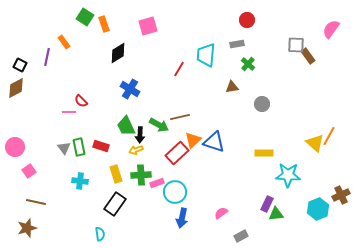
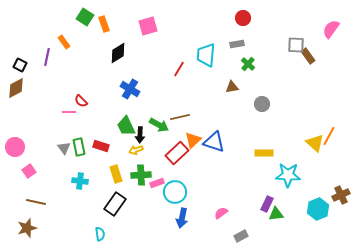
red circle at (247, 20): moved 4 px left, 2 px up
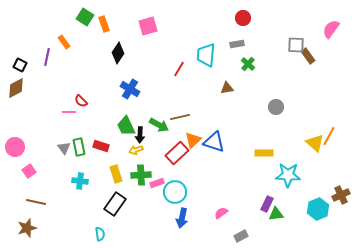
black diamond at (118, 53): rotated 25 degrees counterclockwise
brown triangle at (232, 87): moved 5 px left, 1 px down
gray circle at (262, 104): moved 14 px right, 3 px down
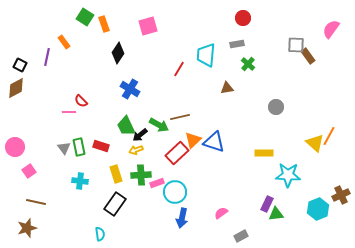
black arrow at (140, 135): rotated 49 degrees clockwise
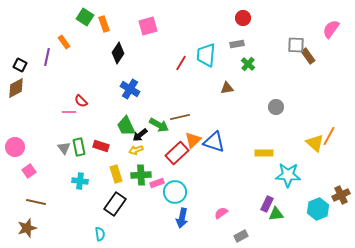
red line at (179, 69): moved 2 px right, 6 px up
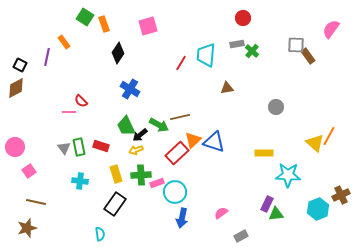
green cross at (248, 64): moved 4 px right, 13 px up
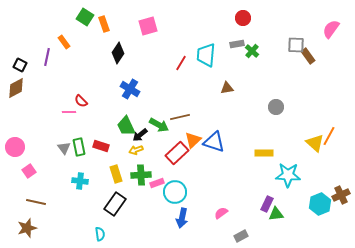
cyan hexagon at (318, 209): moved 2 px right, 5 px up
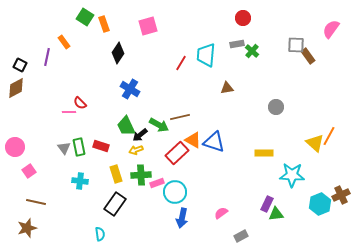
red semicircle at (81, 101): moved 1 px left, 2 px down
orange triangle at (193, 140): rotated 48 degrees counterclockwise
cyan star at (288, 175): moved 4 px right
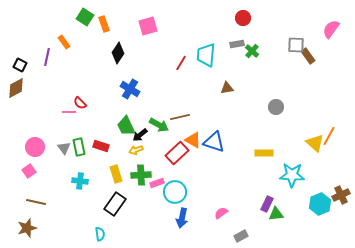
pink circle at (15, 147): moved 20 px right
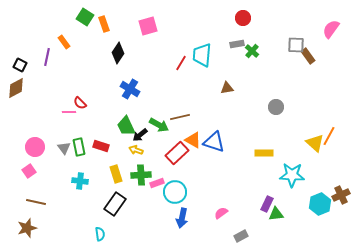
cyan trapezoid at (206, 55): moved 4 px left
yellow arrow at (136, 150): rotated 40 degrees clockwise
